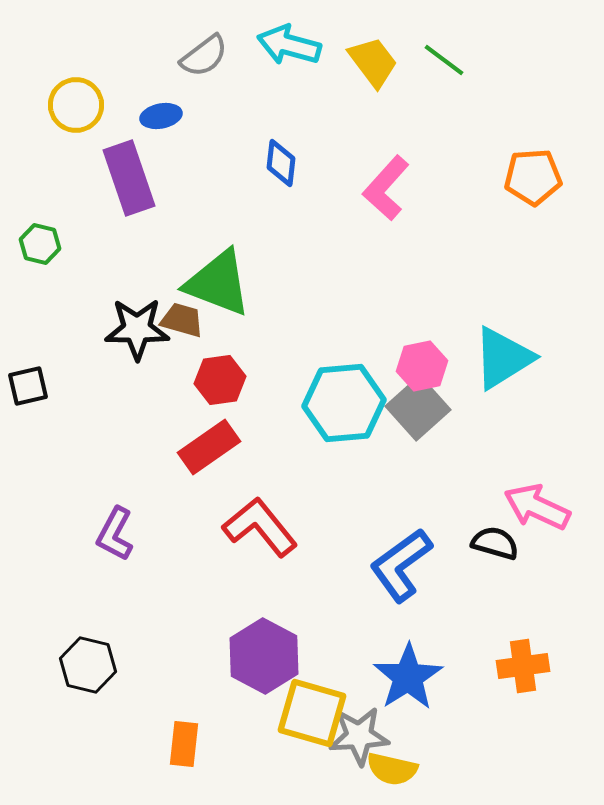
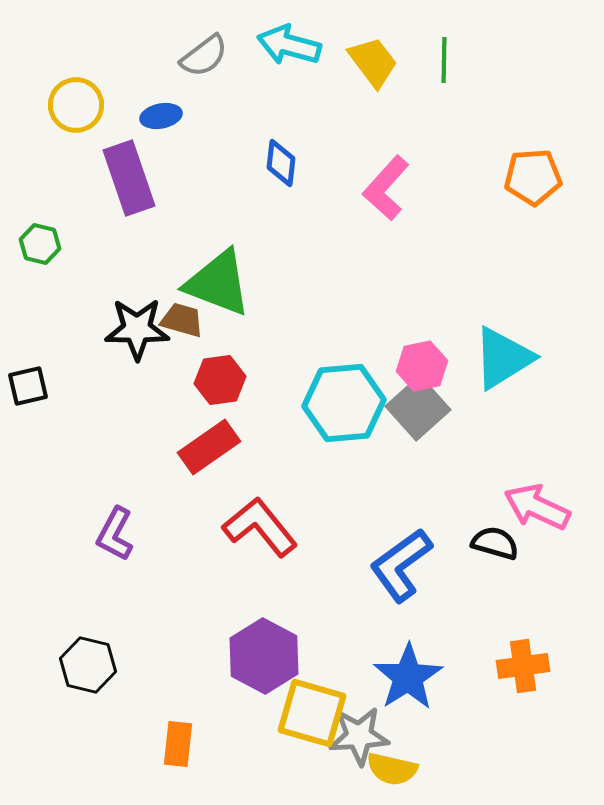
green line: rotated 54 degrees clockwise
orange rectangle: moved 6 px left
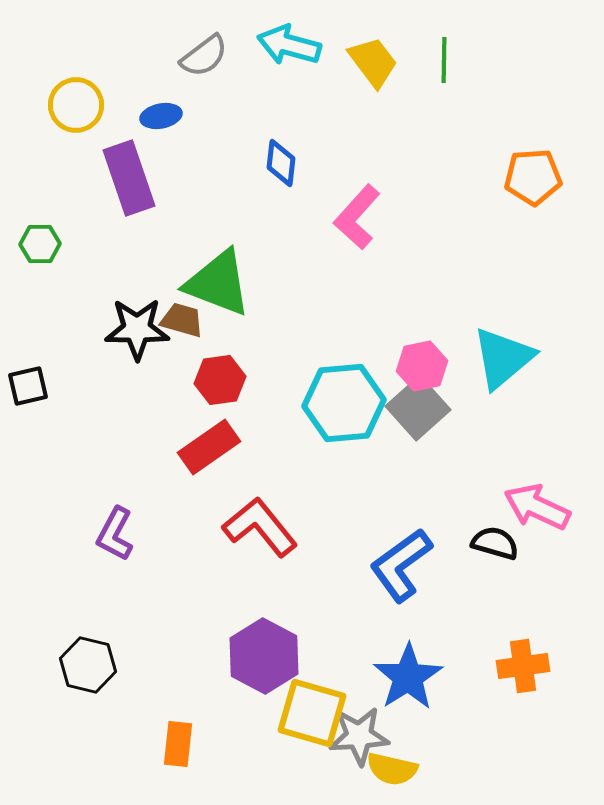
pink L-shape: moved 29 px left, 29 px down
green hexagon: rotated 15 degrees counterclockwise
cyan triangle: rotated 8 degrees counterclockwise
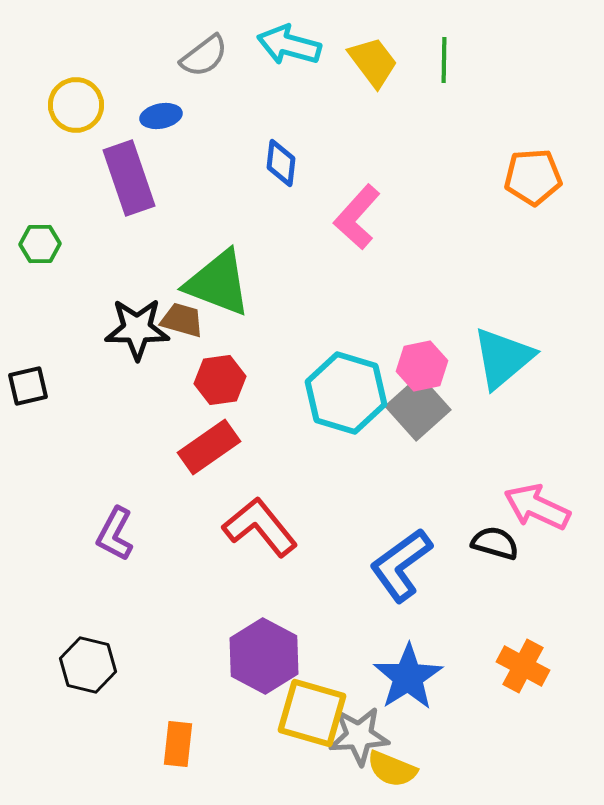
cyan hexagon: moved 2 px right, 10 px up; rotated 22 degrees clockwise
orange cross: rotated 36 degrees clockwise
yellow semicircle: rotated 9 degrees clockwise
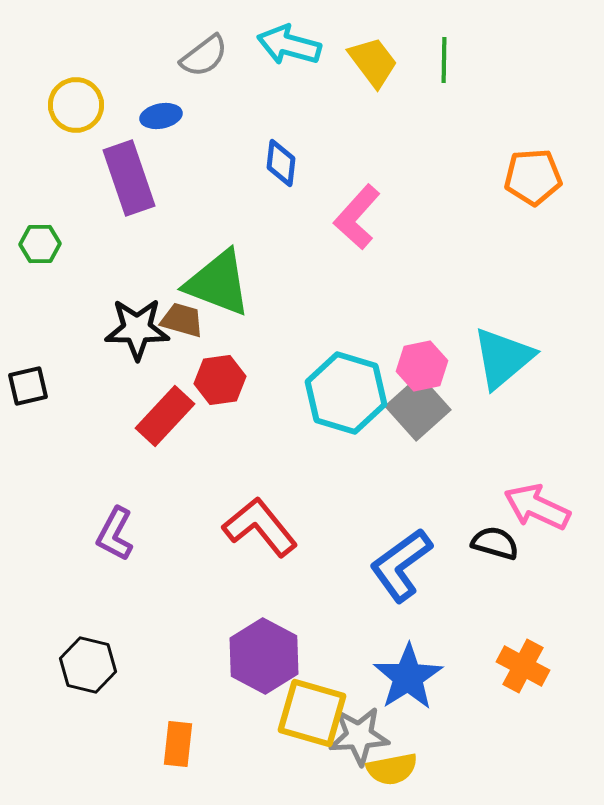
red rectangle: moved 44 px left, 31 px up; rotated 12 degrees counterclockwise
yellow semicircle: rotated 33 degrees counterclockwise
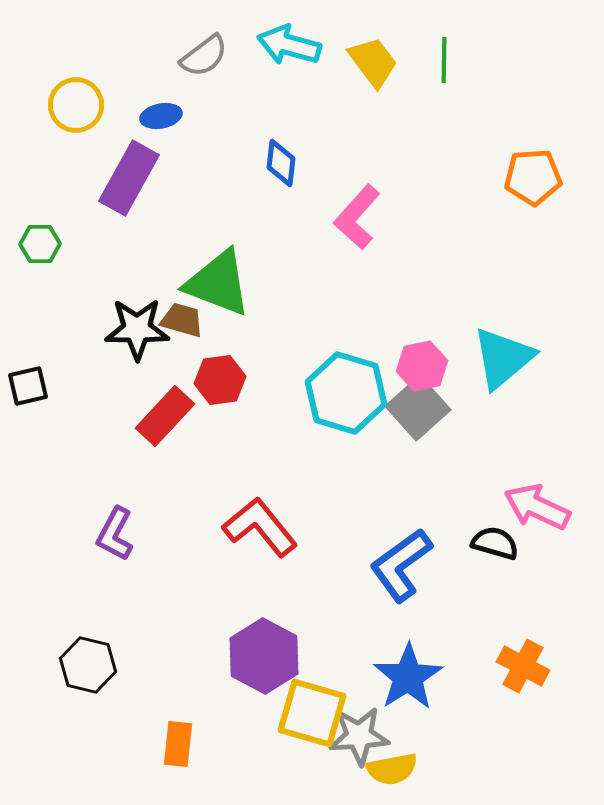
purple rectangle: rotated 48 degrees clockwise
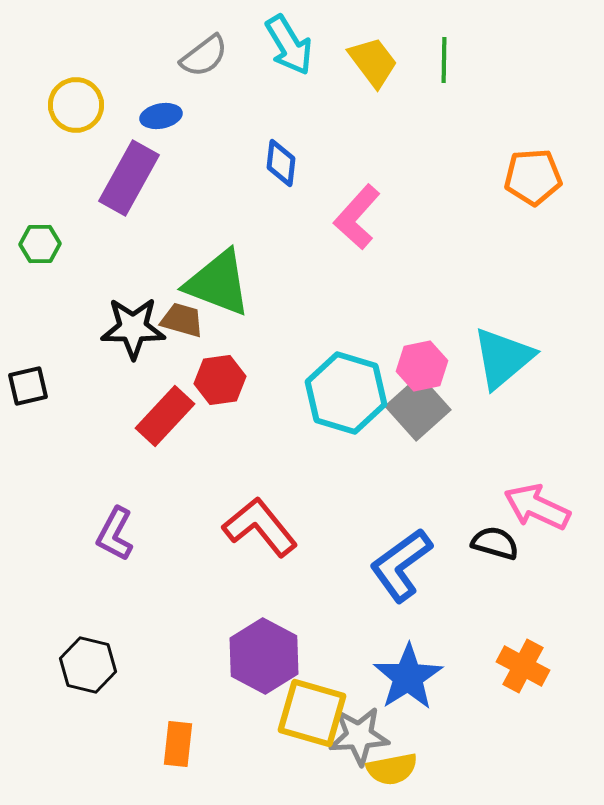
cyan arrow: rotated 136 degrees counterclockwise
black star: moved 4 px left, 1 px up
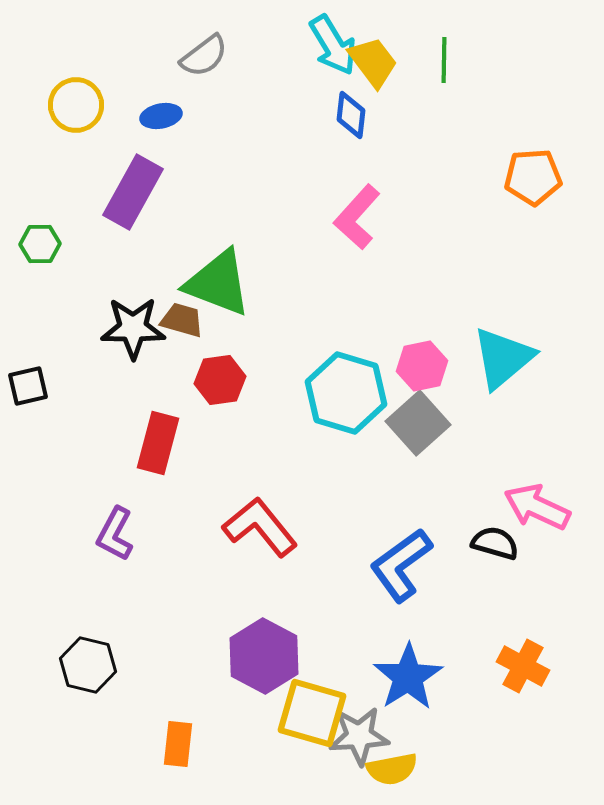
cyan arrow: moved 44 px right
blue diamond: moved 70 px right, 48 px up
purple rectangle: moved 4 px right, 14 px down
gray square: moved 15 px down
red rectangle: moved 7 px left, 27 px down; rotated 28 degrees counterclockwise
